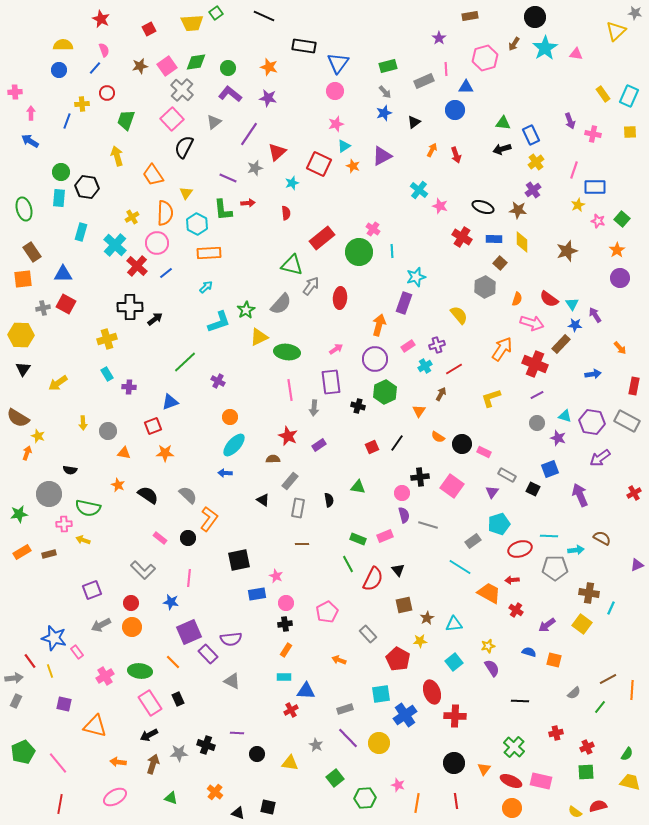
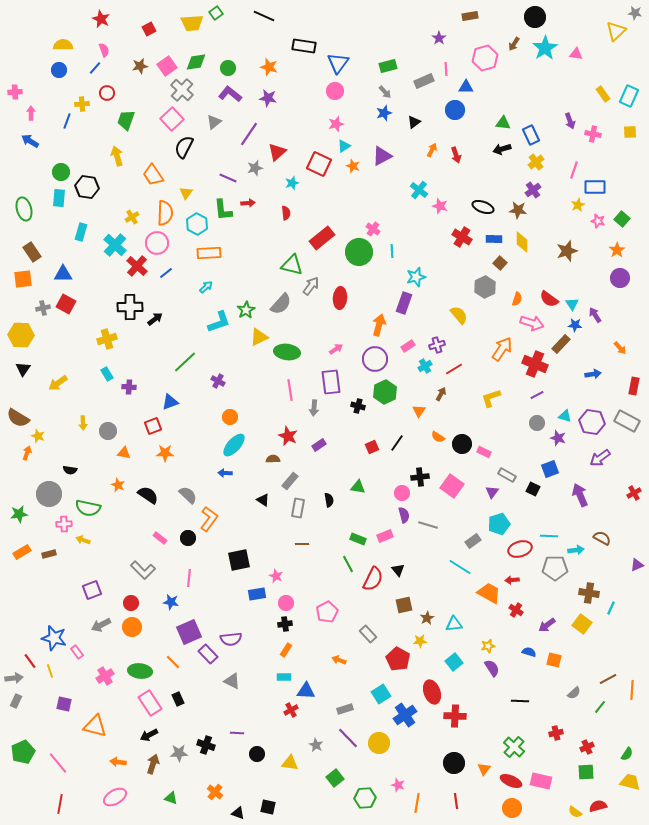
cyan square at (381, 694): rotated 24 degrees counterclockwise
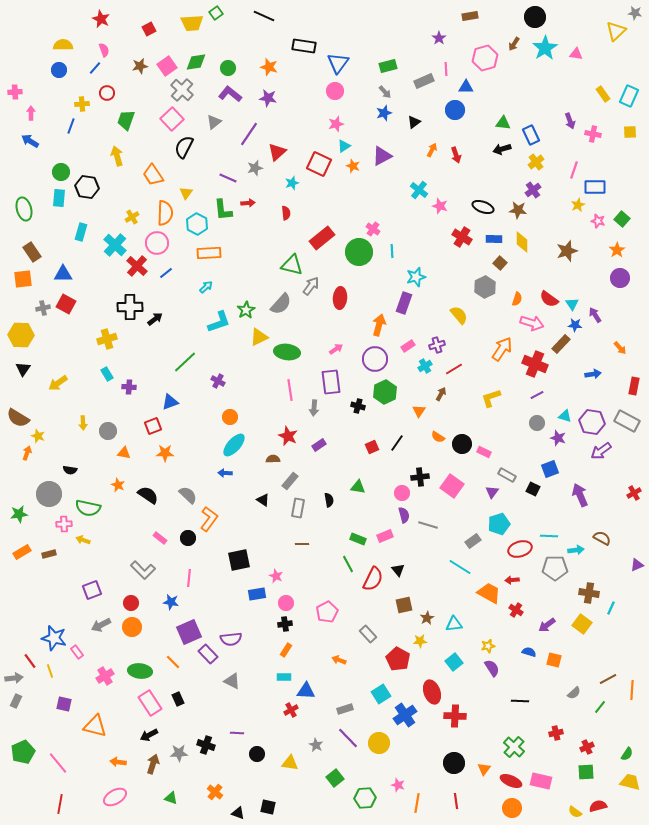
blue line at (67, 121): moved 4 px right, 5 px down
purple arrow at (600, 458): moved 1 px right, 7 px up
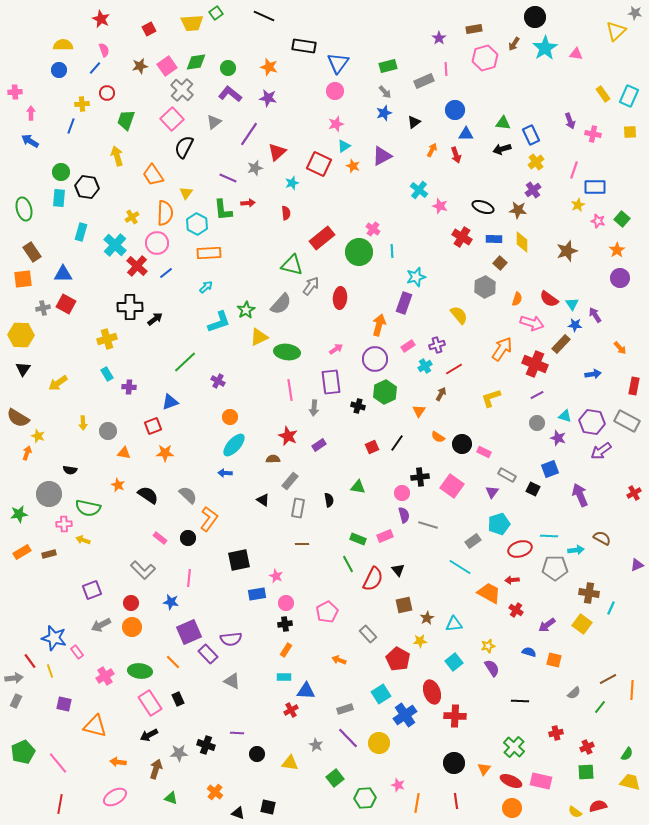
brown rectangle at (470, 16): moved 4 px right, 13 px down
blue triangle at (466, 87): moved 47 px down
brown arrow at (153, 764): moved 3 px right, 5 px down
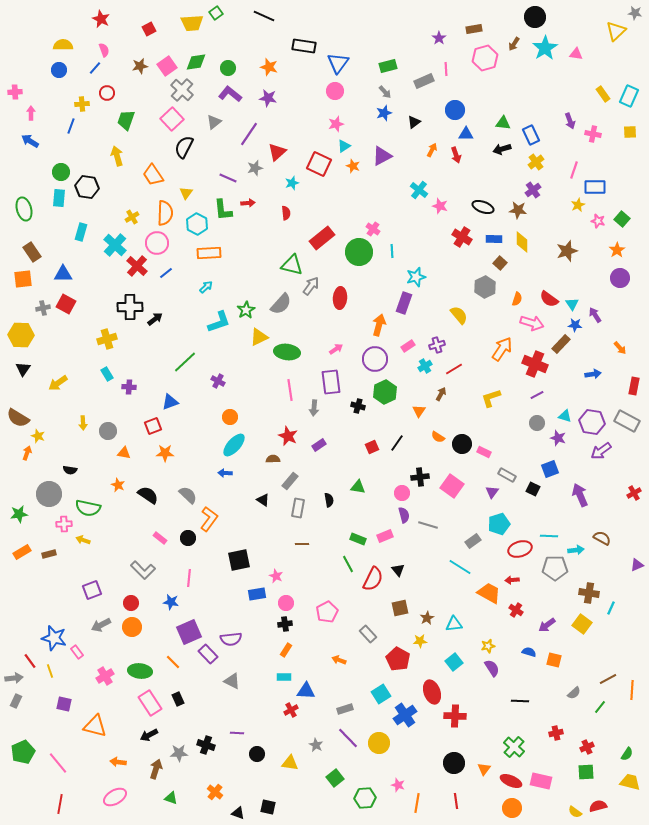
brown square at (404, 605): moved 4 px left, 3 px down
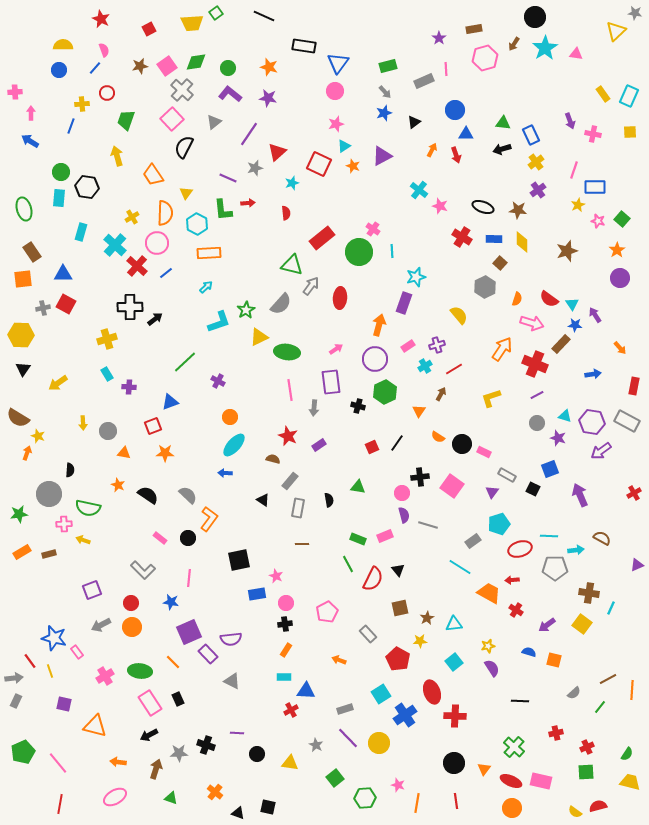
purple cross at (533, 190): moved 5 px right
brown semicircle at (273, 459): rotated 16 degrees clockwise
black semicircle at (70, 470): rotated 96 degrees counterclockwise
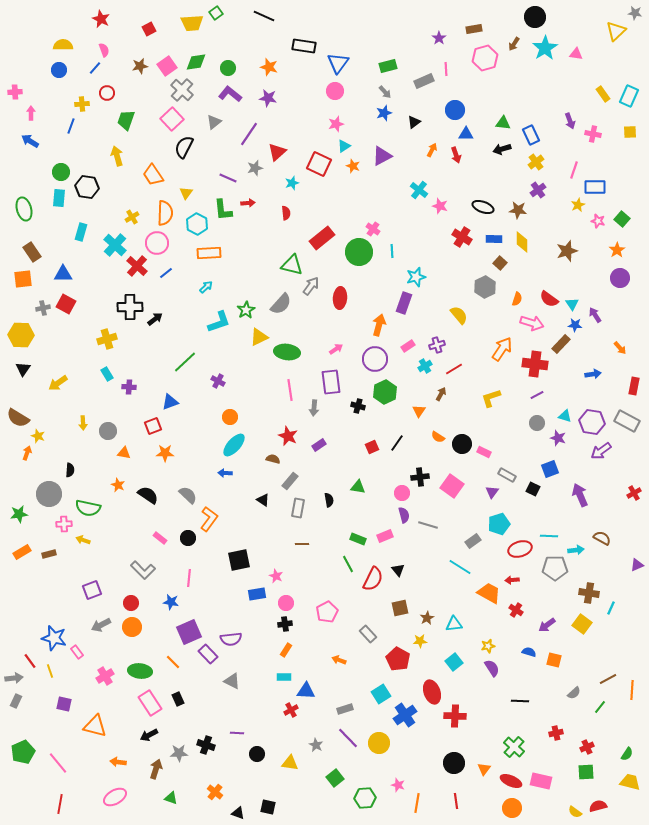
red cross at (535, 364): rotated 15 degrees counterclockwise
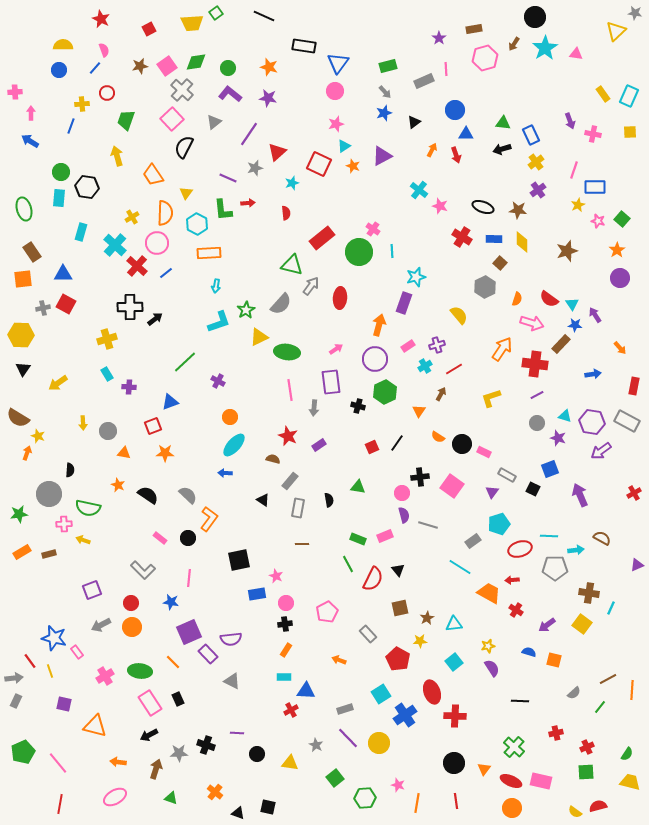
cyan arrow at (206, 287): moved 10 px right, 1 px up; rotated 144 degrees clockwise
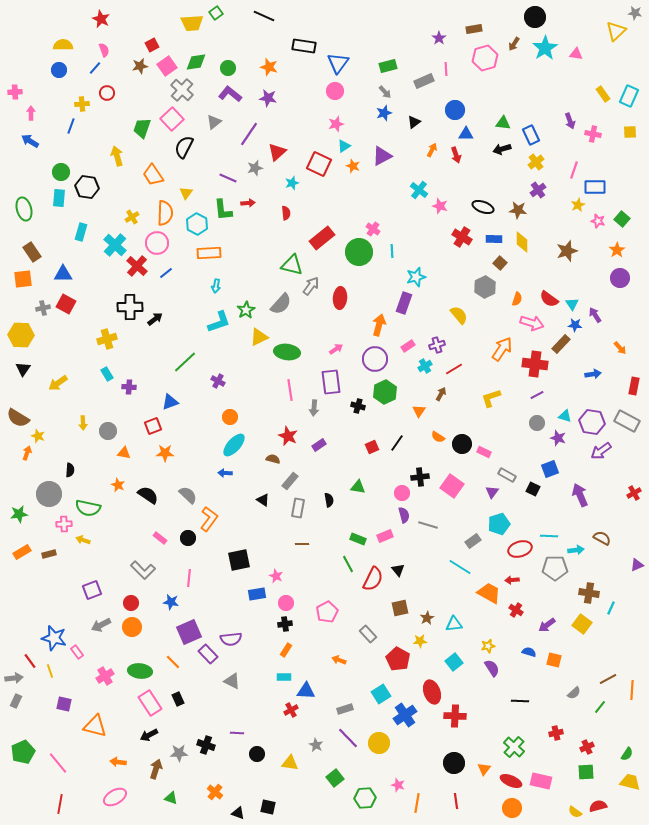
red square at (149, 29): moved 3 px right, 16 px down
green trapezoid at (126, 120): moved 16 px right, 8 px down
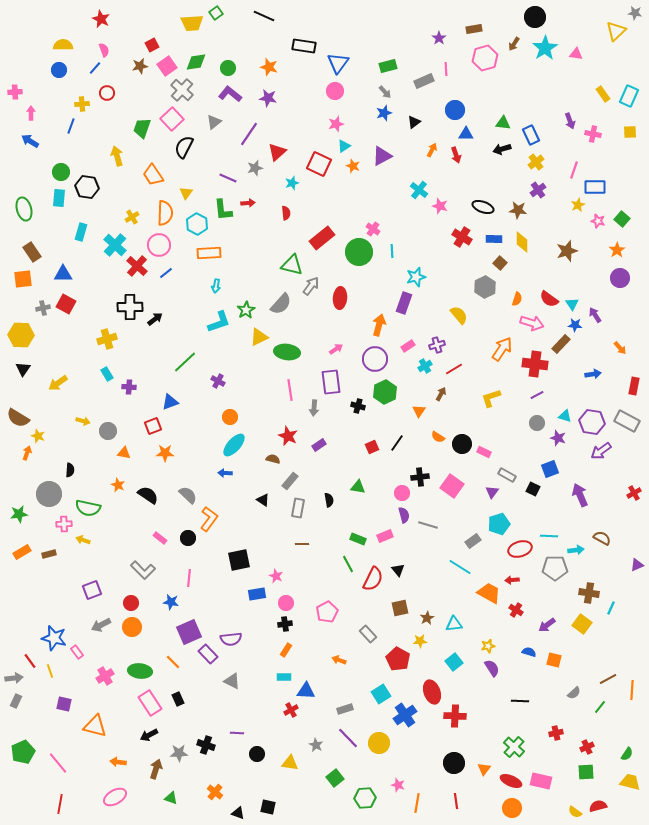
pink circle at (157, 243): moved 2 px right, 2 px down
yellow arrow at (83, 423): moved 2 px up; rotated 72 degrees counterclockwise
